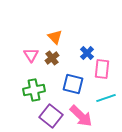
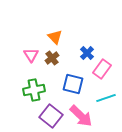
pink rectangle: rotated 30 degrees clockwise
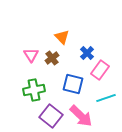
orange triangle: moved 7 px right
pink rectangle: moved 2 px left, 1 px down
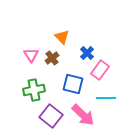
cyan line: rotated 18 degrees clockwise
pink arrow: moved 2 px right, 1 px up
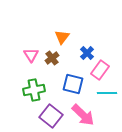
orange triangle: rotated 21 degrees clockwise
cyan line: moved 1 px right, 5 px up
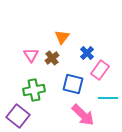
cyan line: moved 1 px right, 5 px down
purple square: moved 33 px left
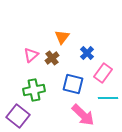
pink triangle: rotated 21 degrees clockwise
pink rectangle: moved 3 px right, 3 px down
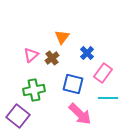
pink arrow: moved 3 px left, 1 px up
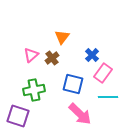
blue cross: moved 5 px right, 2 px down
cyan line: moved 1 px up
purple square: rotated 20 degrees counterclockwise
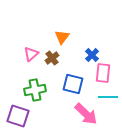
pink triangle: moved 1 px up
pink rectangle: rotated 30 degrees counterclockwise
green cross: moved 1 px right
pink arrow: moved 6 px right
